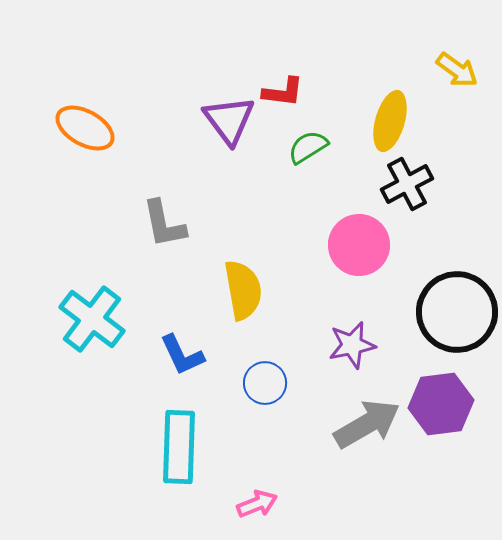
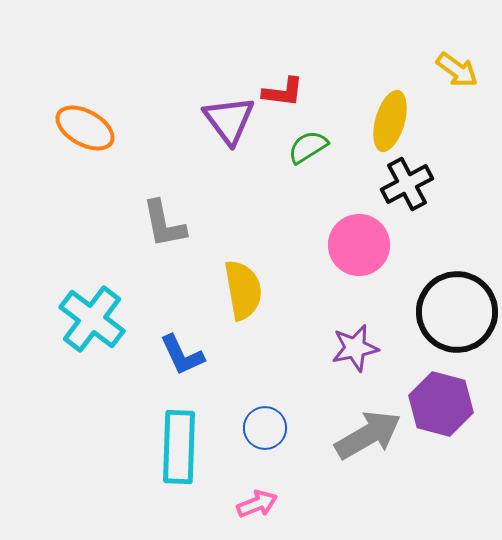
purple star: moved 3 px right, 3 px down
blue circle: moved 45 px down
purple hexagon: rotated 22 degrees clockwise
gray arrow: moved 1 px right, 11 px down
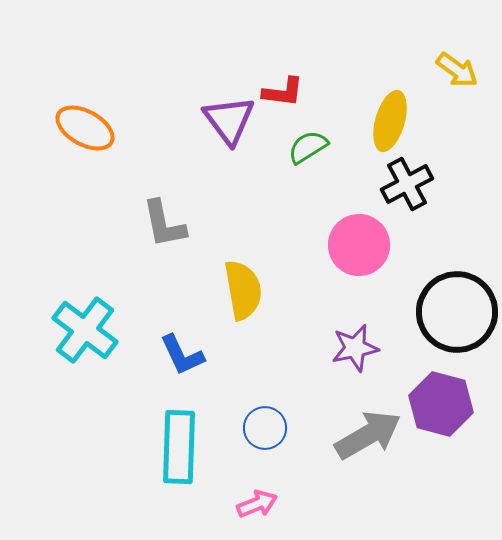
cyan cross: moved 7 px left, 11 px down
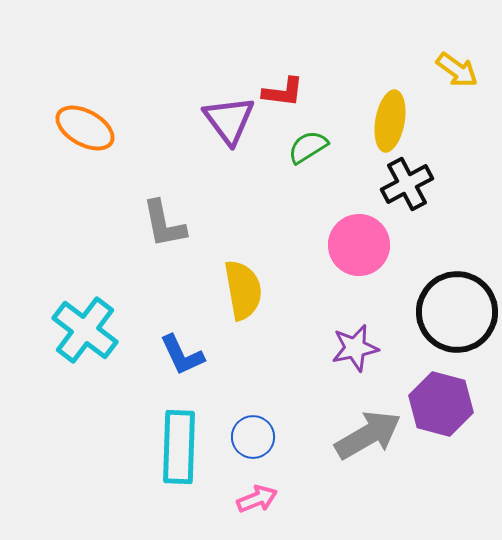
yellow ellipse: rotated 6 degrees counterclockwise
blue circle: moved 12 px left, 9 px down
pink arrow: moved 5 px up
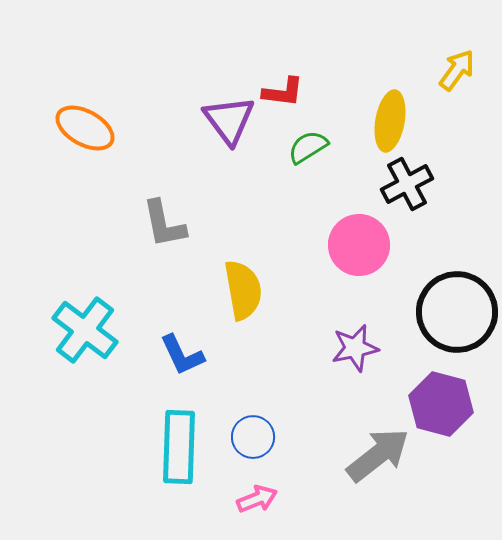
yellow arrow: rotated 90 degrees counterclockwise
gray arrow: moved 10 px right, 20 px down; rotated 8 degrees counterclockwise
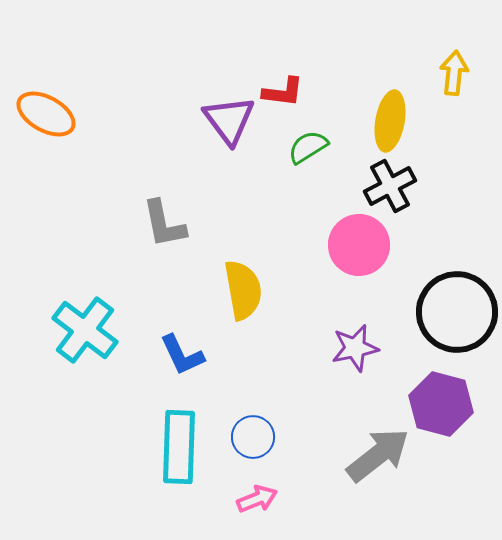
yellow arrow: moved 3 px left, 3 px down; rotated 30 degrees counterclockwise
orange ellipse: moved 39 px left, 14 px up
black cross: moved 17 px left, 2 px down
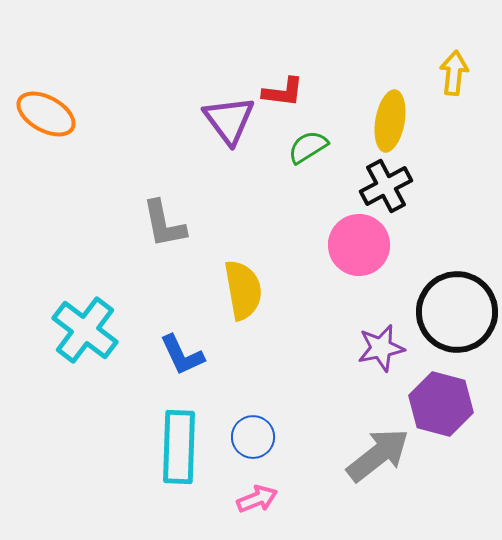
black cross: moved 4 px left
purple star: moved 26 px right
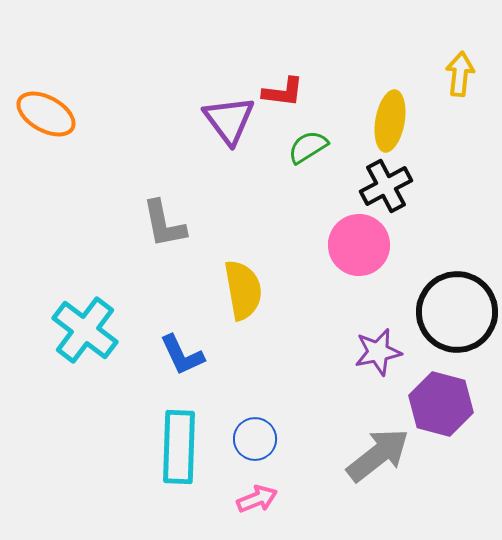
yellow arrow: moved 6 px right, 1 px down
purple star: moved 3 px left, 4 px down
blue circle: moved 2 px right, 2 px down
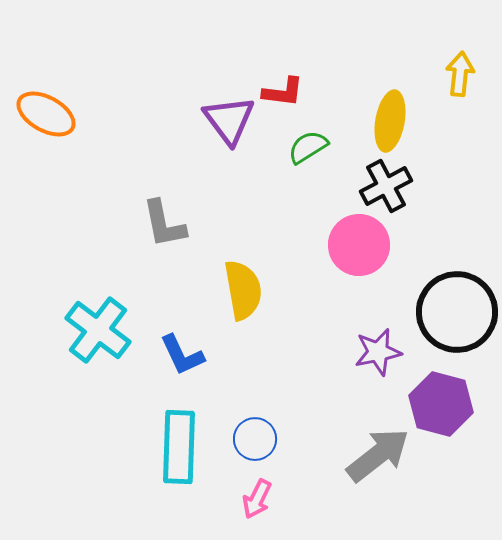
cyan cross: moved 13 px right
pink arrow: rotated 138 degrees clockwise
